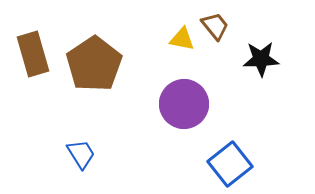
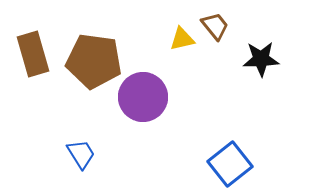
yellow triangle: rotated 24 degrees counterclockwise
brown pentagon: moved 3 px up; rotated 30 degrees counterclockwise
purple circle: moved 41 px left, 7 px up
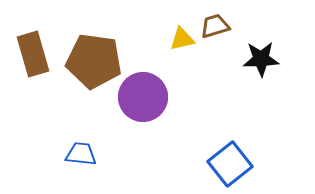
brown trapezoid: rotated 68 degrees counterclockwise
blue trapezoid: rotated 52 degrees counterclockwise
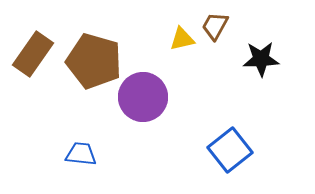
brown trapezoid: rotated 44 degrees counterclockwise
brown rectangle: rotated 51 degrees clockwise
brown pentagon: rotated 8 degrees clockwise
blue square: moved 14 px up
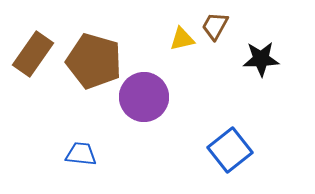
purple circle: moved 1 px right
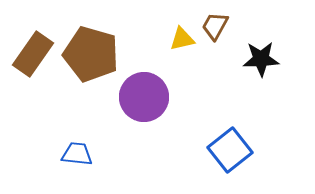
brown pentagon: moved 3 px left, 7 px up
blue trapezoid: moved 4 px left
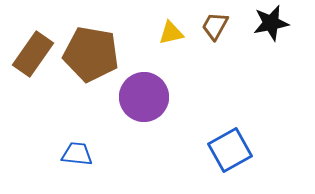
yellow triangle: moved 11 px left, 6 px up
brown pentagon: rotated 6 degrees counterclockwise
black star: moved 10 px right, 36 px up; rotated 9 degrees counterclockwise
blue square: rotated 9 degrees clockwise
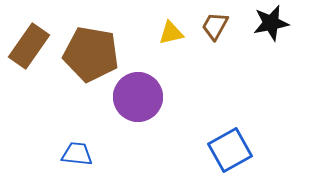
brown rectangle: moved 4 px left, 8 px up
purple circle: moved 6 px left
